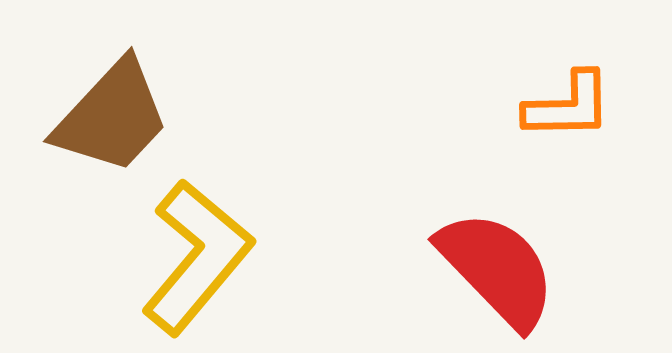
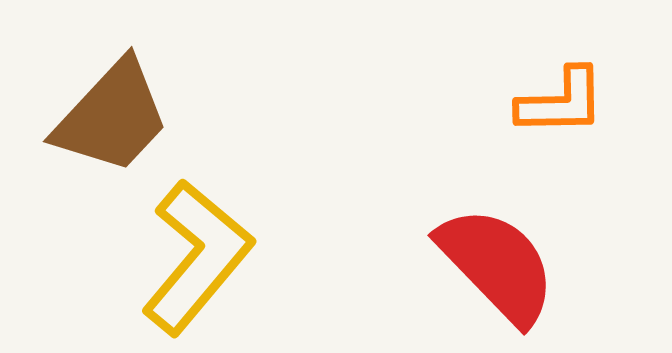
orange L-shape: moved 7 px left, 4 px up
red semicircle: moved 4 px up
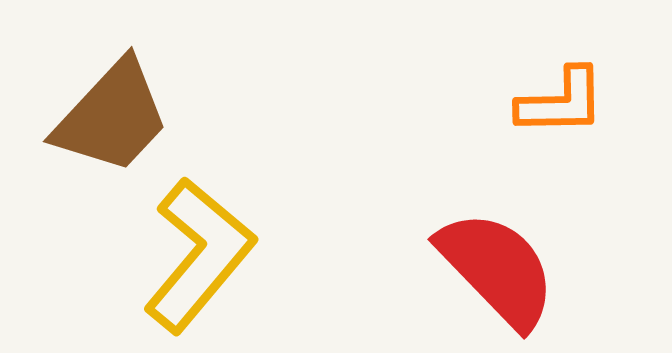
yellow L-shape: moved 2 px right, 2 px up
red semicircle: moved 4 px down
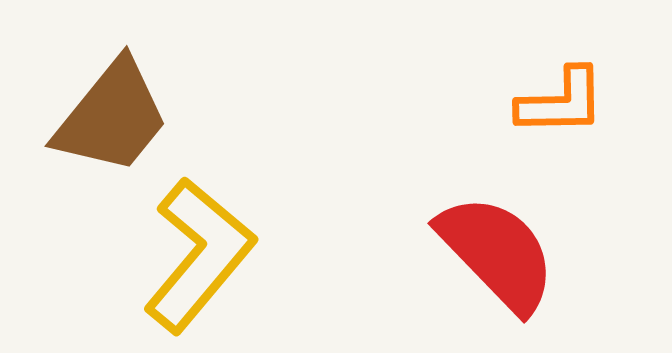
brown trapezoid: rotated 4 degrees counterclockwise
red semicircle: moved 16 px up
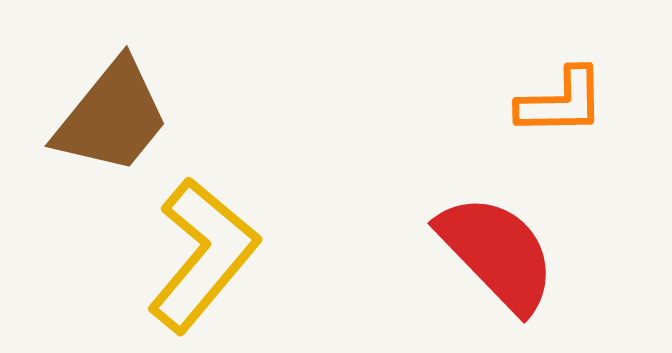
yellow L-shape: moved 4 px right
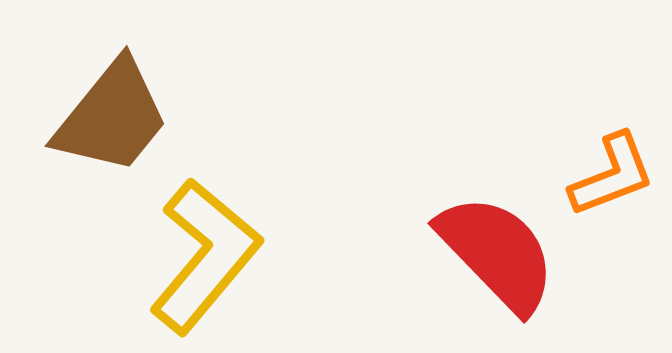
orange L-shape: moved 51 px right, 73 px down; rotated 20 degrees counterclockwise
yellow L-shape: moved 2 px right, 1 px down
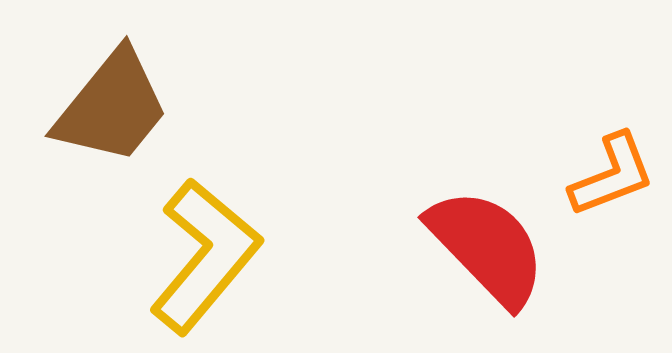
brown trapezoid: moved 10 px up
red semicircle: moved 10 px left, 6 px up
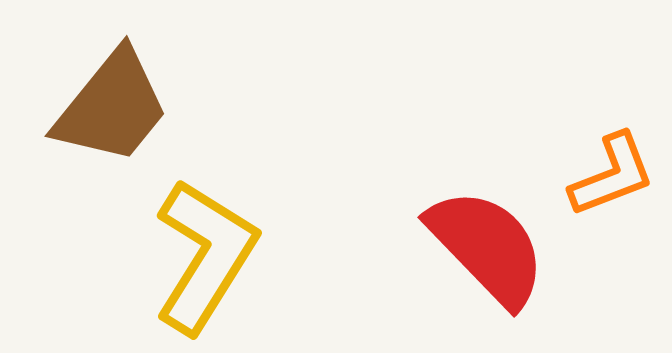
yellow L-shape: rotated 8 degrees counterclockwise
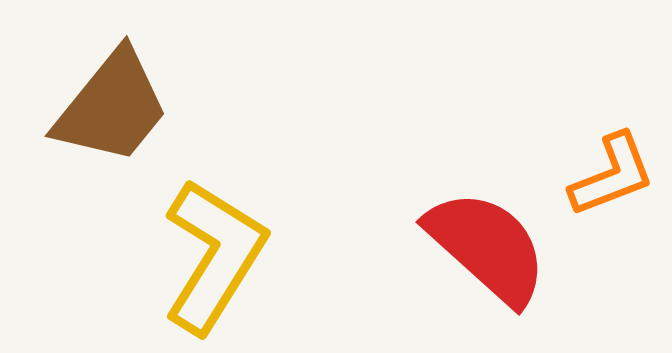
red semicircle: rotated 4 degrees counterclockwise
yellow L-shape: moved 9 px right
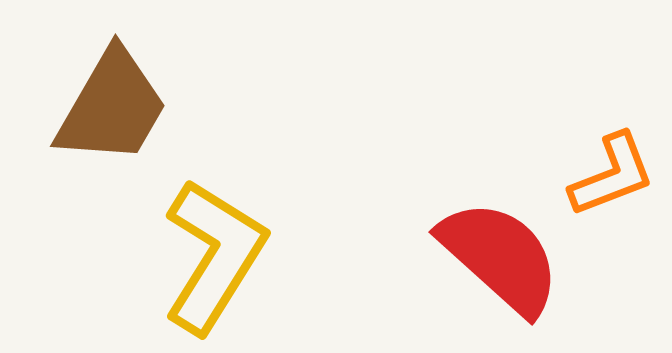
brown trapezoid: rotated 9 degrees counterclockwise
red semicircle: moved 13 px right, 10 px down
